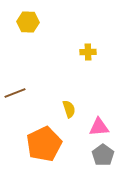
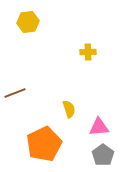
yellow hexagon: rotated 10 degrees counterclockwise
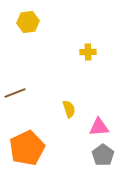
orange pentagon: moved 17 px left, 4 px down
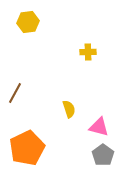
brown line: rotated 40 degrees counterclockwise
pink triangle: rotated 20 degrees clockwise
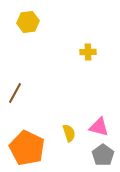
yellow semicircle: moved 24 px down
orange pentagon: rotated 20 degrees counterclockwise
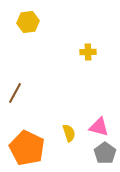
gray pentagon: moved 2 px right, 2 px up
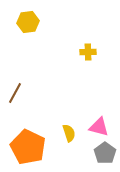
orange pentagon: moved 1 px right, 1 px up
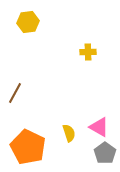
pink triangle: rotated 15 degrees clockwise
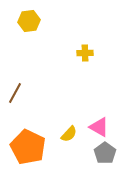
yellow hexagon: moved 1 px right, 1 px up
yellow cross: moved 3 px left, 1 px down
yellow semicircle: moved 1 px down; rotated 60 degrees clockwise
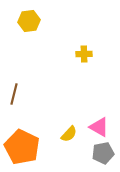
yellow cross: moved 1 px left, 1 px down
brown line: moved 1 px left, 1 px down; rotated 15 degrees counterclockwise
orange pentagon: moved 6 px left
gray pentagon: moved 2 px left; rotated 25 degrees clockwise
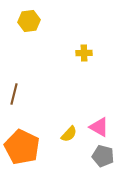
yellow cross: moved 1 px up
gray pentagon: moved 3 px down; rotated 25 degrees clockwise
